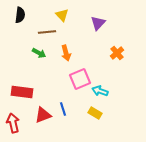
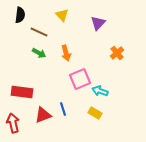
brown line: moved 8 px left; rotated 30 degrees clockwise
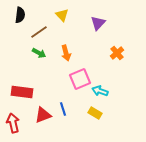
brown line: rotated 60 degrees counterclockwise
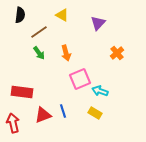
yellow triangle: rotated 16 degrees counterclockwise
green arrow: rotated 24 degrees clockwise
blue line: moved 2 px down
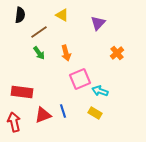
red arrow: moved 1 px right, 1 px up
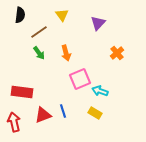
yellow triangle: rotated 24 degrees clockwise
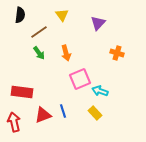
orange cross: rotated 32 degrees counterclockwise
yellow rectangle: rotated 16 degrees clockwise
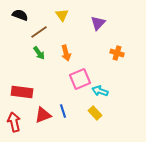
black semicircle: rotated 77 degrees counterclockwise
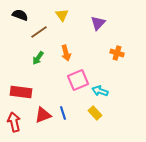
green arrow: moved 1 px left, 5 px down; rotated 72 degrees clockwise
pink square: moved 2 px left, 1 px down
red rectangle: moved 1 px left
blue line: moved 2 px down
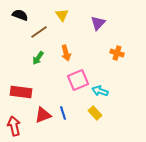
red arrow: moved 4 px down
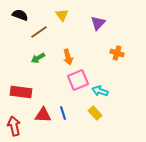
orange arrow: moved 2 px right, 4 px down
green arrow: rotated 24 degrees clockwise
red triangle: rotated 24 degrees clockwise
